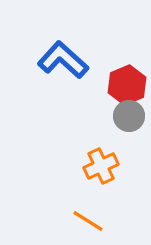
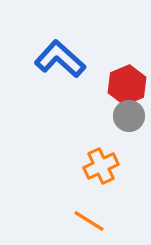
blue L-shape: moved 3 px left, 1 px up
orange line: moved 1 px right
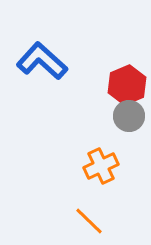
blue L-shape: moved 18 px left, 2 px down
orange line: rotated 12 degrees clockwise
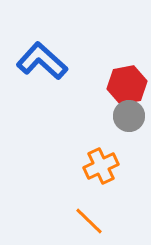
red hexagon: rotated 12 degrees clockwise
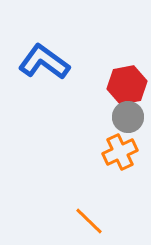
blue L-shape: moved 2 px right, 1 px down; rotated 6 degrees counterclockwise
gray circle: moved 1 px left, 1 px down
orange cross: moved 19 px right, 14 px up
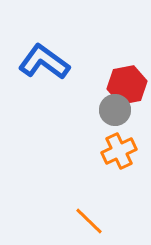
gray circle: moved 13 px left, 7 px up
orange cross: moved 1 px left, 1 px up
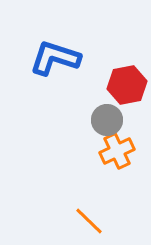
blue L-shape: moved 11 px right, 4 px up; rotated 18 degrees counterclockwise
gray circle: moved 8 px left, 10 px down
orange cross: moved 2 px left
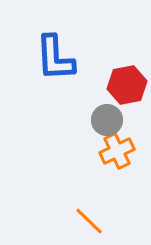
blue L-shape: rotated 111 degrees counterclockwise
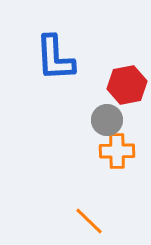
orange cross: rotated 24 degrees clockwise
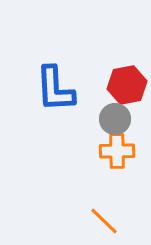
blue L-shape: moved 31 px down
gray circle: moved 8 px right, 1 px up
orange line: moved 15 px right
